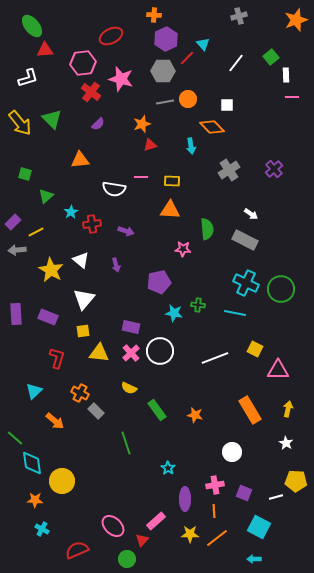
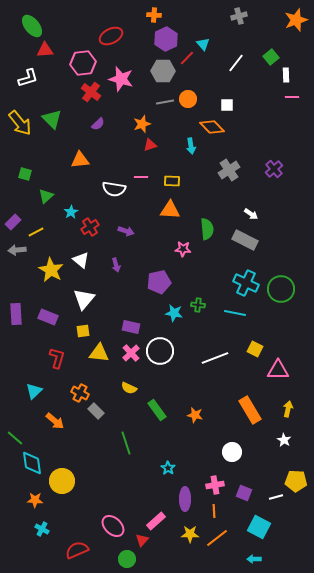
red cross at (92, 224): moved 2 px left, 3 px down; rotated 24 degrees counterclockwise
white star at (286, 443): moved 2 px left, 3 px up
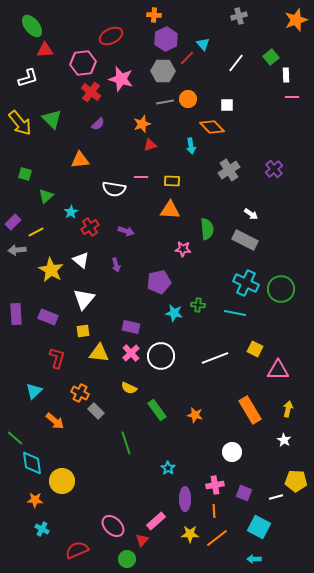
white circle at (160, 351): moved 1 px right, 5 px down
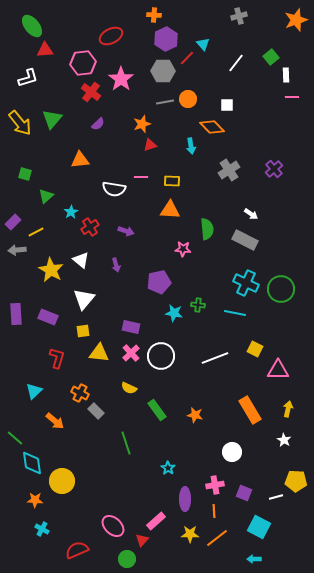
pink star at (121, 79): rotated 20 degrees clockwise
green triangle at (52, 119): rotated 25 degrees clockwise
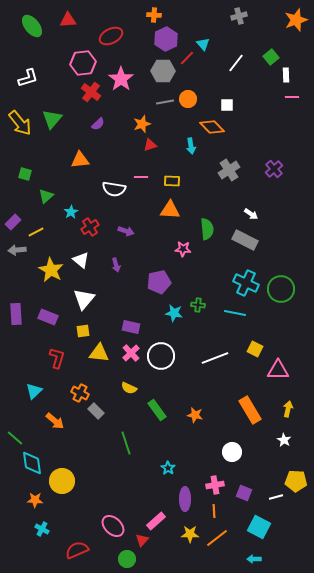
red triangle at (45, 50): moved 23 px right, 30 px up
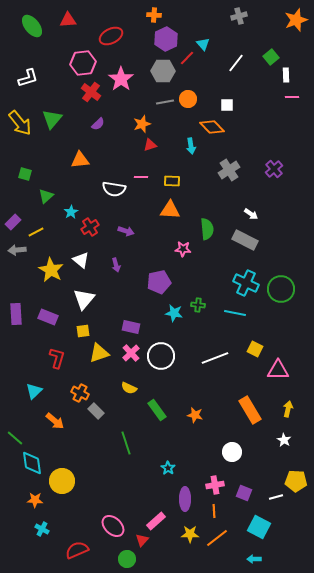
yellow triangle at (99, 353): rotated 25 degrees counterclockwise
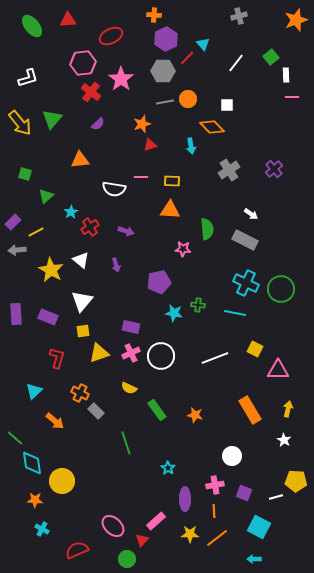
white triangle at (84, 299): moved 2 px left, 2 px down
pink cross at (131, 353): rotated 18 degrees clockwise
white circle at (232, 452): moved 4 px down
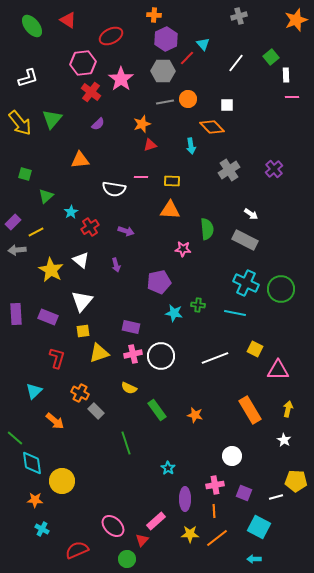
red triangle at (68, 20): rotated 36 degrees clockwise
pink cross at (131, 353): moved 2 px right, 1 px down; rotated 12 degrees clockwise
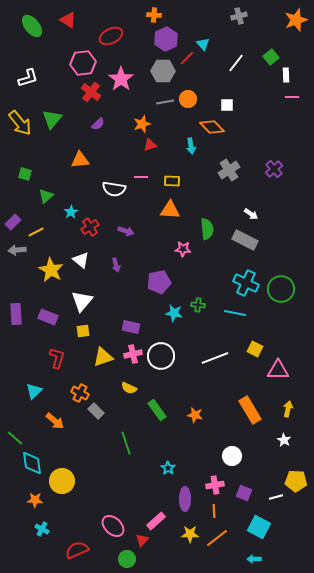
yellow triangle at (99, 353): moved 4 px right, 4 px down
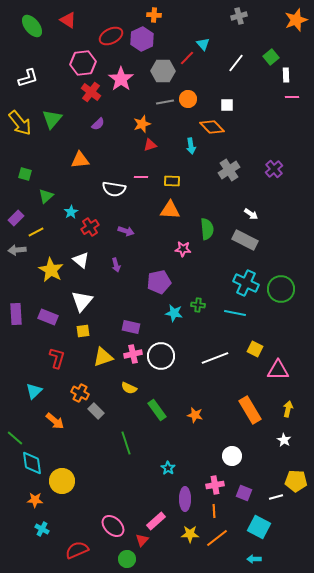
purple hexagon at (166, 39): moved 24 px left
purple rectangle at (13, 222): moved 3 px right, 4 px up
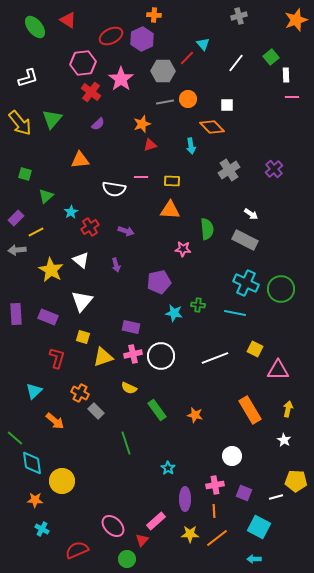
green ellipse at (32, 26): moved 3 px right, 1 px down
yellow square at (83, 331): moved 6 px down; rotated 24 degrees clockwise
